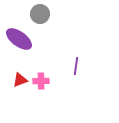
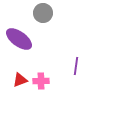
gray circle: moved 3 px right, 1 px up
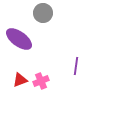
pink cross: rotated 21 degrees counterclockwise
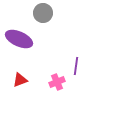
purple ellipse: rotated 12 degrees counterclockwise
pink cross: moved 16 px right, 1 px down
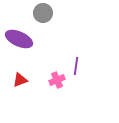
pink cross: moved 2 px up
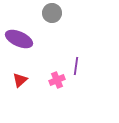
gray circle: moved 9 px right
red triangle: rotated 21 degrees counterclockwise
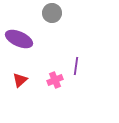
pink cross: moved 2 px left
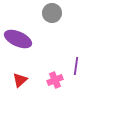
purple ellipse: moved 1 px left
